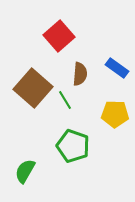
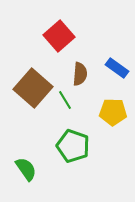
yellow pentagon: moved 2 px left, 2 px up
green semicircle: moved 1 px right, 2 px up; rotated 115 degrees clockwise
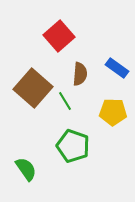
green line: moved 1 px down
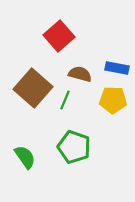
blue rectangle: rotated 25 degrees counterclockwise
brown semicircle: rotated 80 degrees counterclockwise
green line: moved 1 px up; rotated 54 degrees clockwise
yellow pentagon: moved 12 px up
green pentagon: moved 1 px right, 1 px down
green semicircle: moved 1 px left, 12 px up
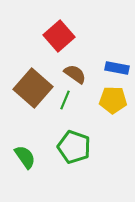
brown semicircle: moved 5 px left; rotated 20 degrees clockwise
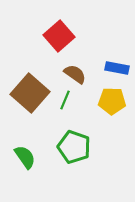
brown square: moved 3 px left, 5 px down
yellow pentagon: moved 1 px left, 1 px down
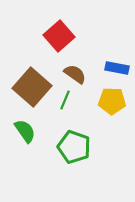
brown square: moved 2 px right, 6 px up
green semicircle: moved 26 px up
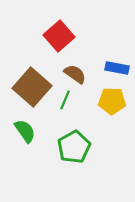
green pentagon: rotated 24 degrees clockwise
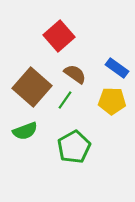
blue rectangle: rotated 25 degrees clockwise
green line: rotated 12 degrees clockwise
green semicircle: rotated 105 degrees clockwise
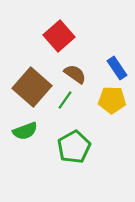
blue rectangle: rotated 20 degrees clockwise
yellow pentagon: moved 1 px up
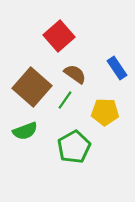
yellow pentagon: moved 7 px left, 12 px down
